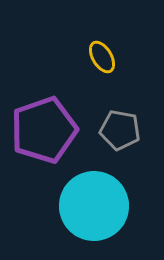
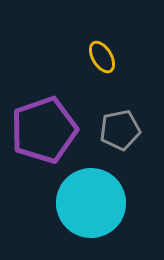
gray pentagon: rotated 21 degrees counterclockwise
cyan circle: moved 3 px left, 3 px up
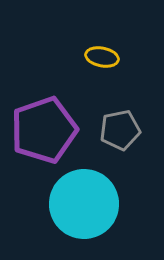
yellow ellipse: rotated 48 degrees counterclockwise
cyan circle: moved 7 px left, 1 px down
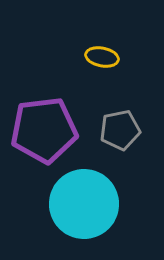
purple pentagon: rotated 12 degrees clockwise
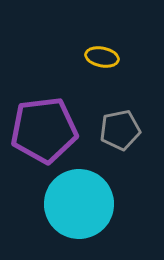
cyan circle: moved 5 px left
